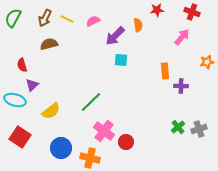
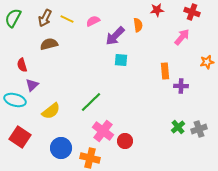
pink cross: moved 1 px left
red circle: moved 1 px left, 1 px up
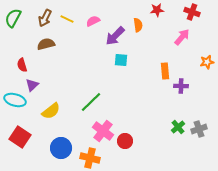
brown semicircle: moved 3 px left
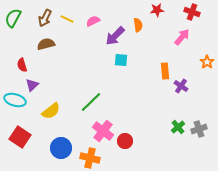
orange star: rotated 24 degrees counterclockwise
purple cross: rotated 32 degrees clockwise
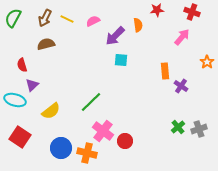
orange cross: moved 3 px left, 5 px up
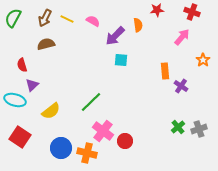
pink semicircle: rotated 56 degrees clockwise
orange star: moved 4 px left, 2 px up
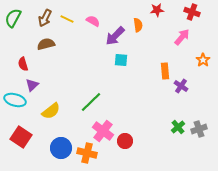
red semicircle: moved 1 px right, 1 px up
red square: moved 1 px right
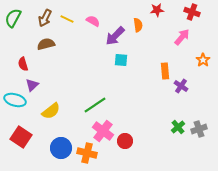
green line: moved 4 px right, 3 px down; rotated 10 degrees clockwise
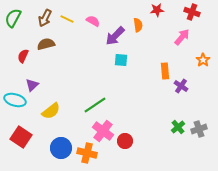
red semicircle: moved 8 px up; rotated 40 degrees clockwise
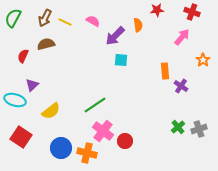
yellow line: moved 2 px left, 3 px down
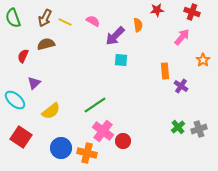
green semicircle: rotated 48 degrees counterclockwise
purple triangle: moved 2 px right, 2 px up
cyan ellipse: rotated 25 degrees clockwise
red circle: moved 2 px left
